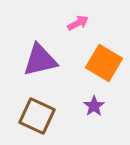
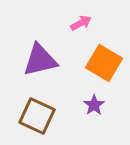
pink arrow: moved 3 px right
purple star: moved 1 px up
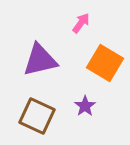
pink arrow: rotated 25 degrees counterclockwise
orange square: moved 1 px right
purple star: moved 9 px left, 1 px down
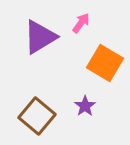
purple triangle: moved 23 px up; rotated 18 degrees counterclockwise
brown square: rotated 15 degrees clockwise
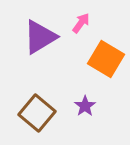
orange square: moved 1 px right, 4 px up
brown square: moved 3 px up
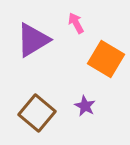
pink arrow: moved 5 px left; rotated 65 degrees counterclockwise
purple triangle: moved 7 px left, 3 px down
purple star: rotated 10 degrees counterclockwise
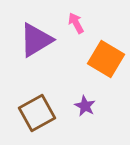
purple triangle: moved 3 px right
brown square: rotated 21 degrees clockwise
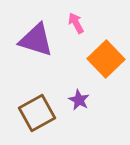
purple triangle: rotated 48 degrees clockwise
orange square: rotated 15 degrees clockwise
purple star: moved 6 px left, 6 px up
